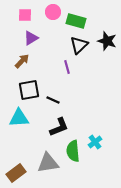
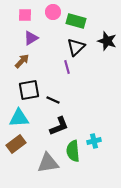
black triangle: moved 3 px left, 2 px down
black L-shape: moved 1 px up
cyan cross: moved 1 px left, 1 px up; rotated 24 degrees clockwise
brown rectangle: moved 29 px up
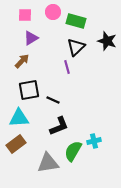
green semicircle: rotated 35 degrees clockwise
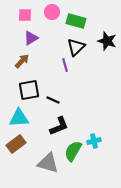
pink circle: moved 1 px left
purple line: moved 2 px left, 2 px up
gray triangle: rotated 25 degrees clockwise
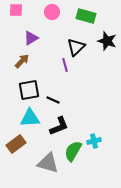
pink square: moved 9 px left, 5 px up
green rectangle: moved 10 px right, 5 px up
cyan triangle: moved 11 px right
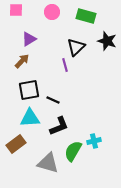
purple triangle: moved 2 px left, 1 px down
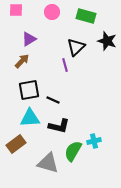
black L-shape: rotated 35 degrees clockwise
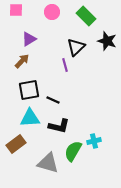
green rectangle: rotated 30 degrees clockwise
